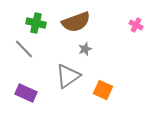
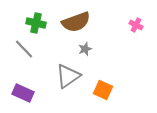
purple rectangle: moved 3 px left
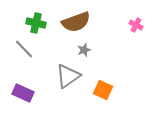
gray star: moved 1 px left, 1 px down
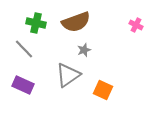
gray triangle: moved 1 px up
purple rectangle: moved 8 px up
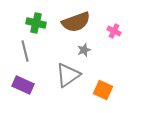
pink cross: moved 22 px left, 6 px down
gray line: moved 1 px right, 2 px down; rotated 30 degrees clockwise
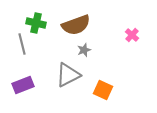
brown semicircle: moved 3 px down
pink cross: moved 18 px right, 4 px down; rotated 16 degrees clockwise
gray line: moved 3 px left, 7 px up
gray triangle: rotated 8 degrees clockwise
purple rectangle: rotated 45 degrees counterclockwise
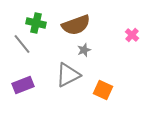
gray line: rotated 25 degrees counterclockwise
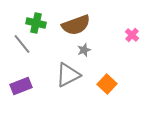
purple rectangle: moved 2 px left, 1 px down
orange square: moved 4 px right, 6 px up; rotated 18 degrees clockwise
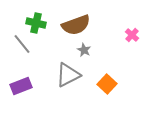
gray star: rotated 24 degrees counterclockwise
